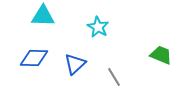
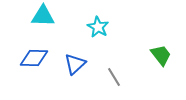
green trapezoid: rotated 30 degrees clockwise
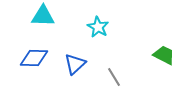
green trapezoid: moved 3 px right; rotated 25 degrees counterclockwise
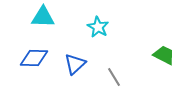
cyan triangle: moved 1 px down
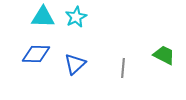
cyan star: moved 22 px left, 10 px up; rotated 15 degrees clockwise
blue diamond: moved 2 px right, 4 px up
gray line: moved 9 px right, 9 px up; rotated 36 degrees clockwise
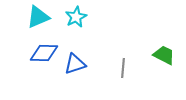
cyan triangle: moved 5 px left; rotated 25 degrees counterclockwise
blue diamond: moved 8 px right, 1 px up
blue triangle: rotated 25 degrees clockwise
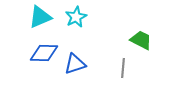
cyan triangle: moved 2 px right
green trapezoid: moved 23 px left, 15 px up
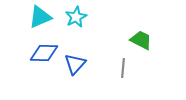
blue triangle: rotated 30 degrees counterclockwise
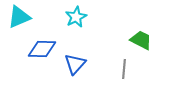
cyan triangle: moved 21 px left
blue diamond: moved 2 px left, 4 px up
gray line: moved 1 px right, 1 px down
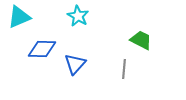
cyan star: moved 2 px right, 1 px up; rotated 15 degrees counterclockwise
